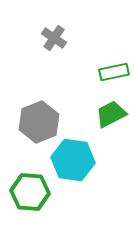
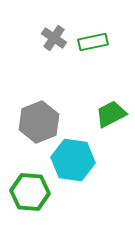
green rectangle: moved 21 px left, 30 px up
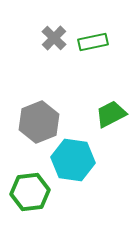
gray cross: rotated 10 degrees clockwise
green hexagon: rotated 12 degrees counterclockwise
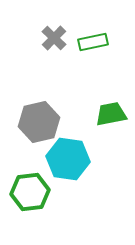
green trapezoid: rotated 16 degrees clockwise
gray hexagon: rotated 9 degrees clockwise
cyan hexagon: moved 5 px left, 1 px up
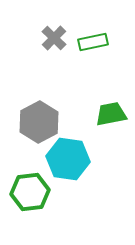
gray hexagon: rotated 15 degrees counterclockwise
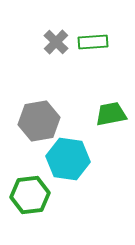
gray cross: moved 2 px right, 4 px down
green rectangle: rotated 8 degrees clockwise
gray hexagon: moved 1 px up; rotated 18 degrees clockwise
green hexagon: moved 3 px down
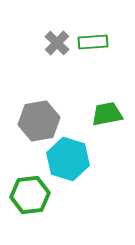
gray cross: moved 1 px right, 1 px down
green trapezoid: moved 4 px left
cyan hexagon: rotated 9 degrees clockwise
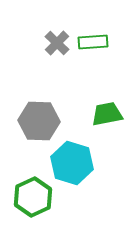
gray hexagon: rotated 12 degrees clockwise
cyan hexagon: moved 4 px right, 4 px down
green hexagon: moved 3 px right, 2 px down; rotated 18 degrees counterclockwise
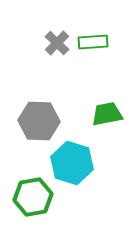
green hexagon: rotated 15 degrees clockwise
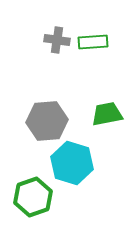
gray cross: moved 3 px up; rotated 35 degrees counterclockwise
gray hexagon: moved 8 px right; rotated 6 degrees counterclockwise
green hexagon: rotated 9 degrees counterclockwise
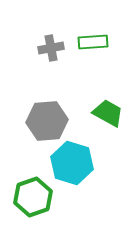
gray cross: moved 6 px left, 8 px down; rotated 20 degrees counterclockwise
green trapezoid: moved 1 px right, 1 px up; rotated 40 degrees clockwise
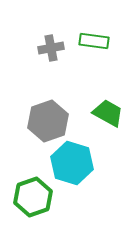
green rectangle: moved 1 px right, 1 px up; rotated 12 degrees clockwise
gray hexagon: moved 1 px right; rotated 15 degrees counterclockwise
